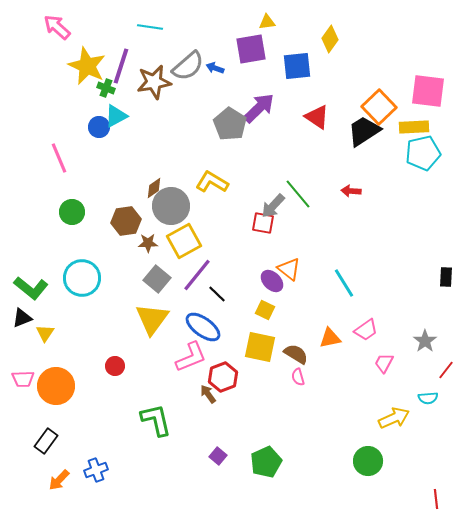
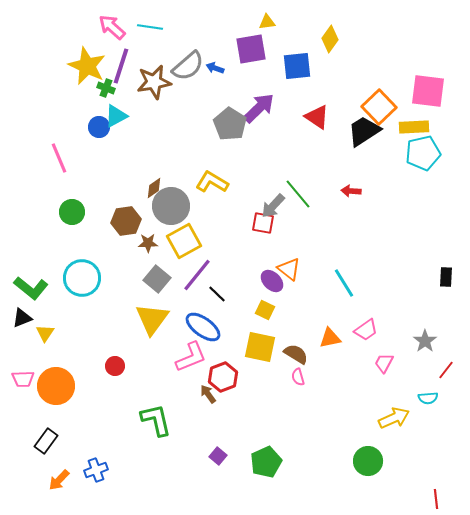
pink arrow at (57, 27): moved 55 px right
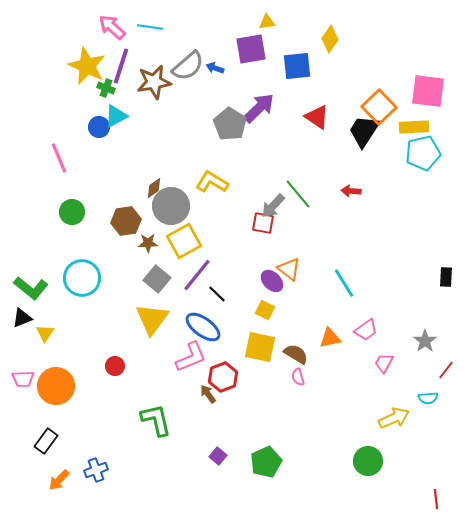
black trapezoid at (364, 131): rotated 24 degrees counterclockwise
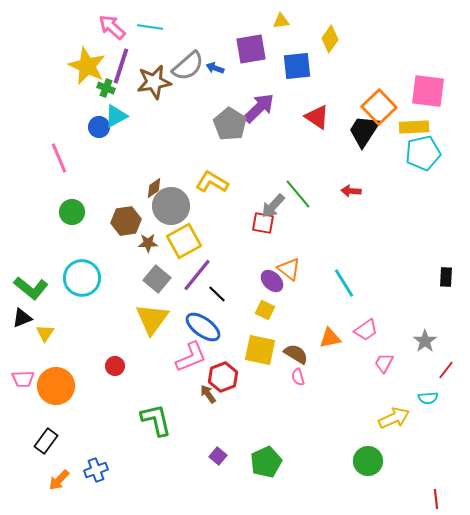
yellow triangle at (267, 22): moved 14 px right, 1 px up
yellow square at (260, 347): moved 3 px down
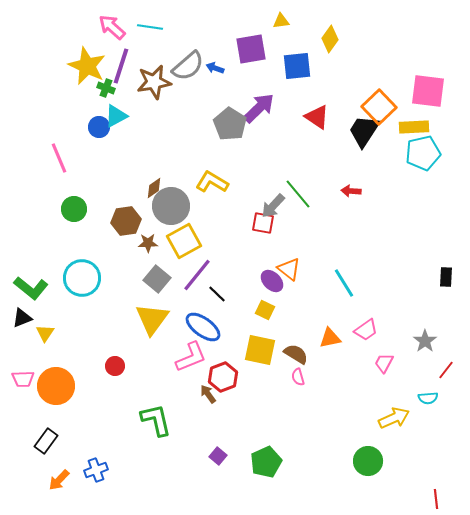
green circle at (72, 212): moved 2 px right, 3 px up
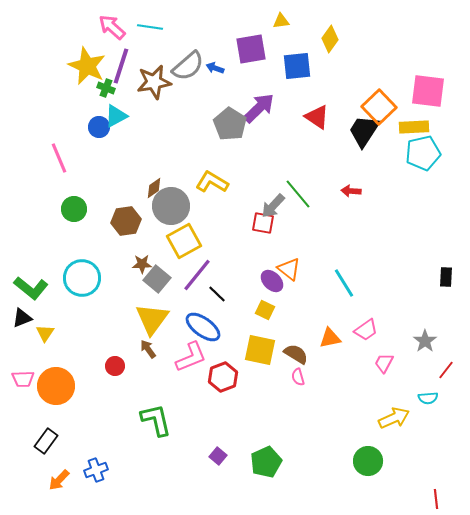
brown star at (148, 243): moved 6 px left, 21 px down
brown arrow at (208, 394): moved 60 px left, 45 px up
